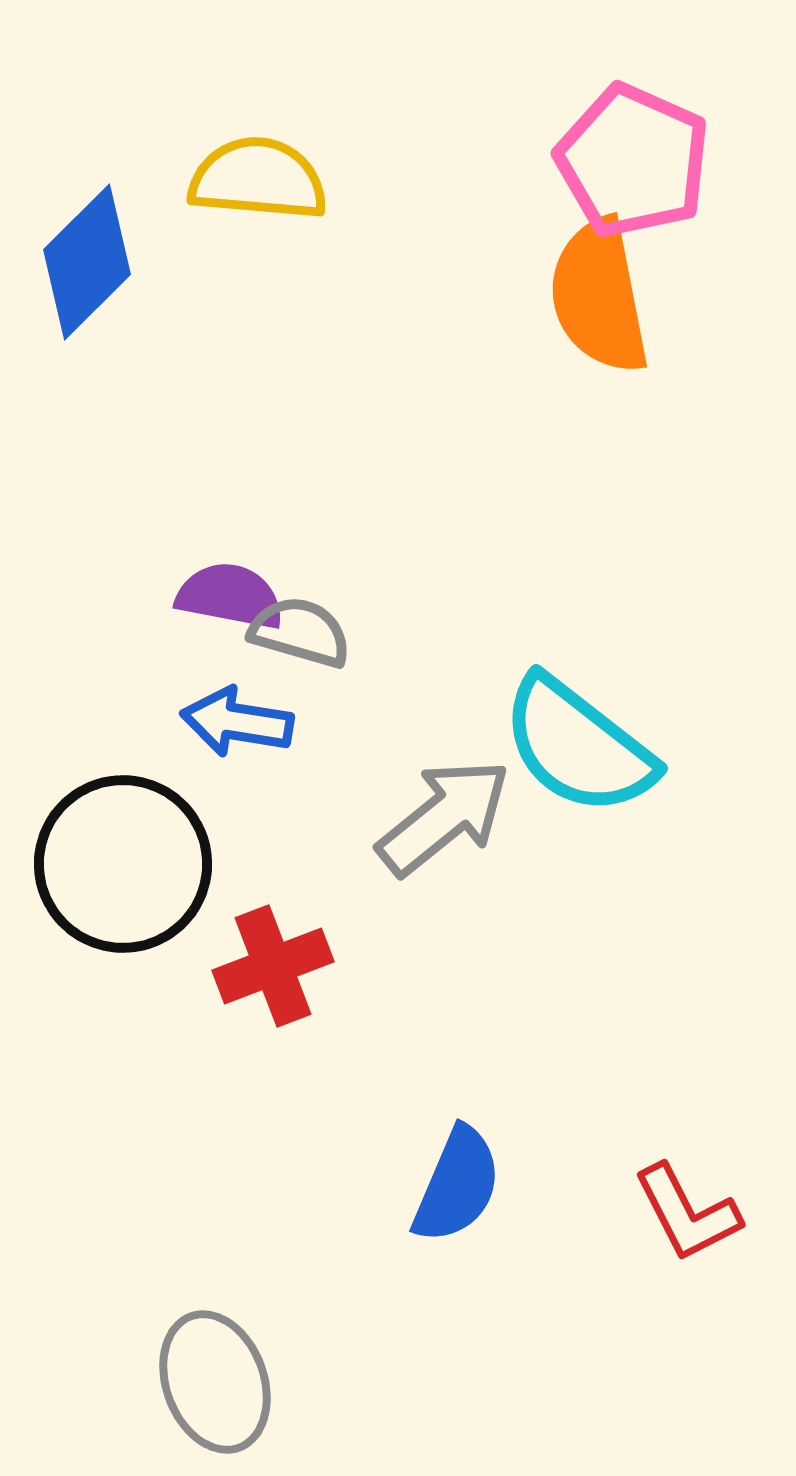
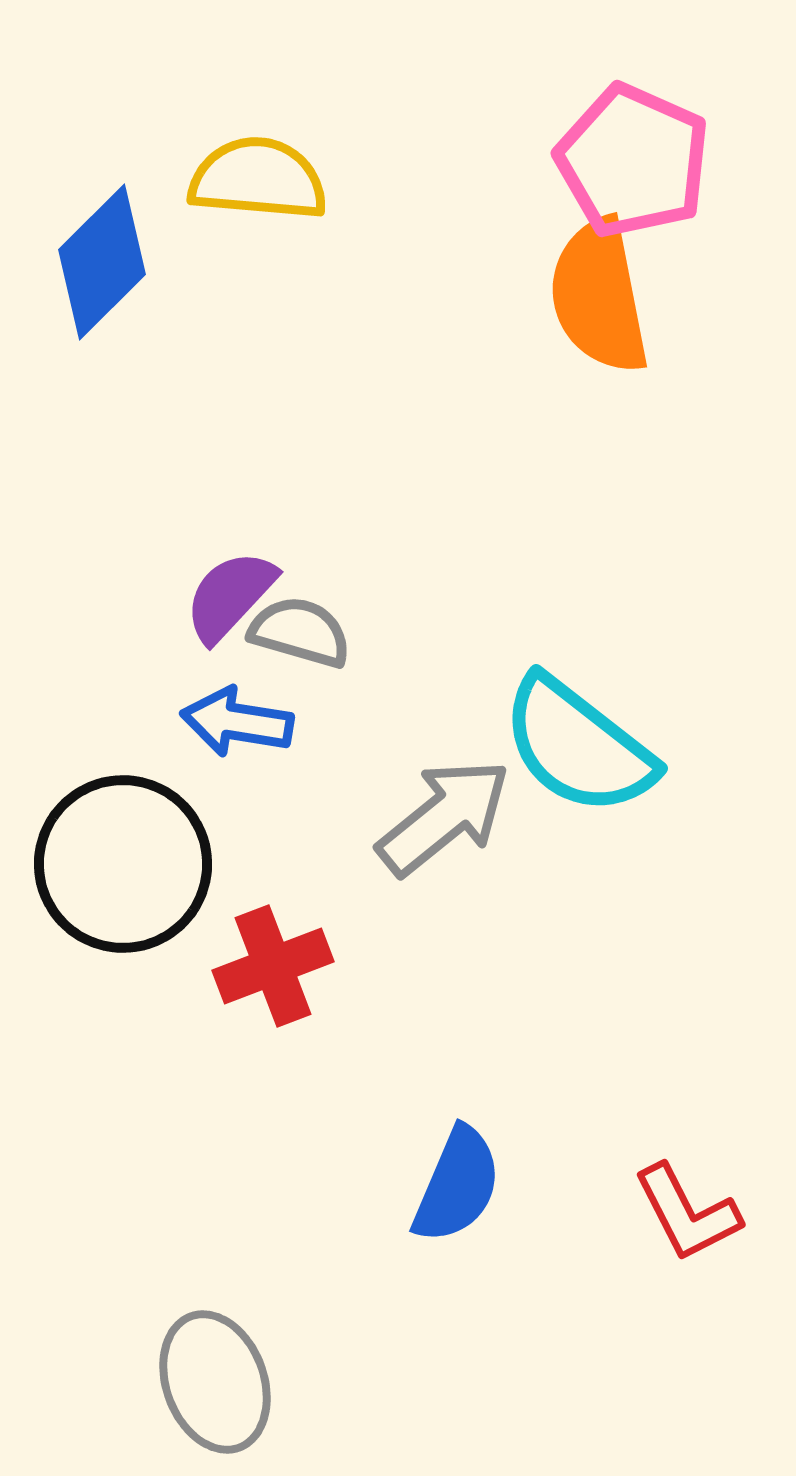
blue diamond: moved 15 px right
purple semicircle: rotated 58 degrees counterclockwise
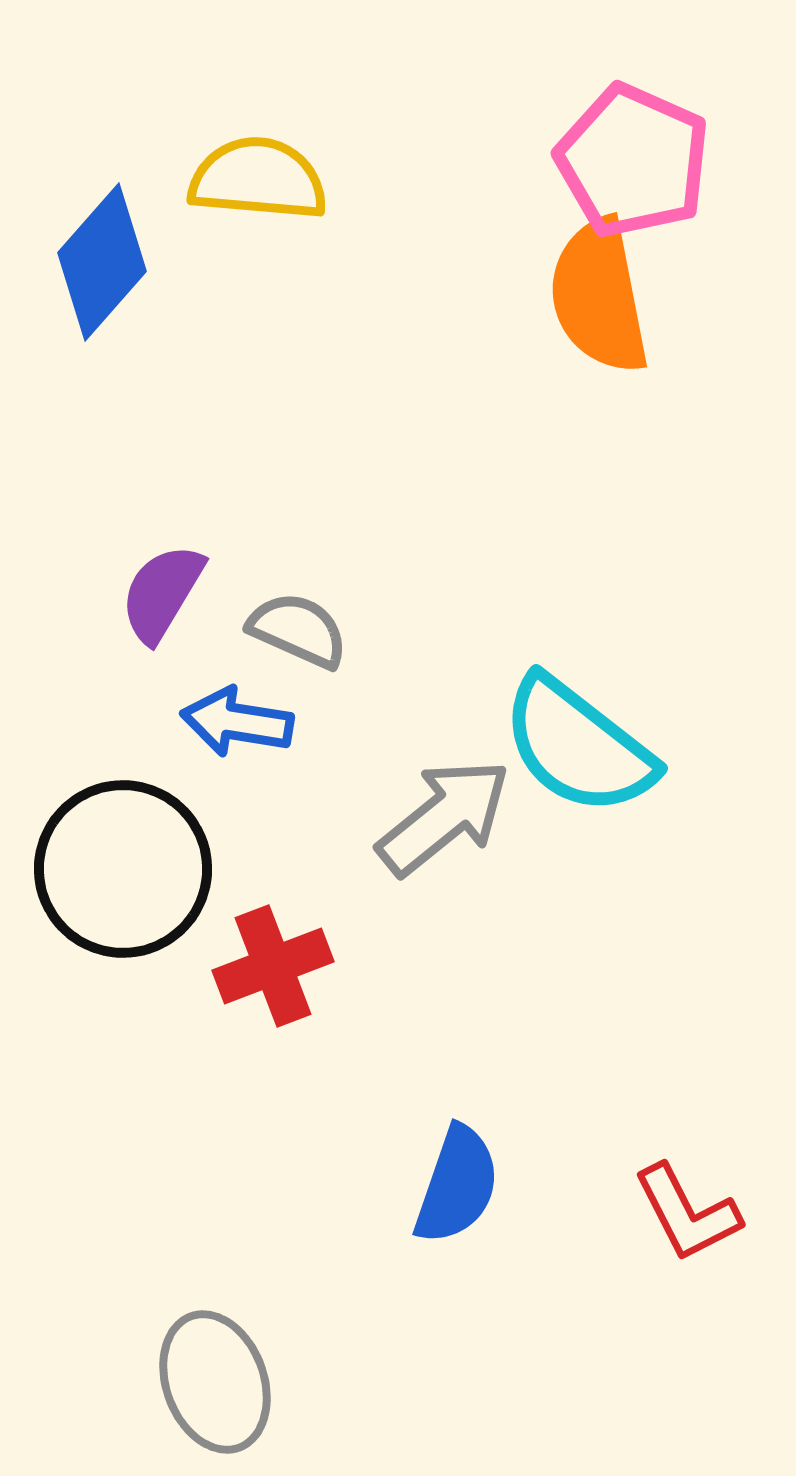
blue diamond: rotated 4 degrees counterclockwise
purple semicircle: moved 68 px left, 3 px up; rotated 12 degrees counterclockwise
gray semicircle: moved 2 px left, 2 px up; rotated 8 degrees clockwise
black circle: moved 5 px down
blue semicircle: rotated 4 degrees counterclockwise
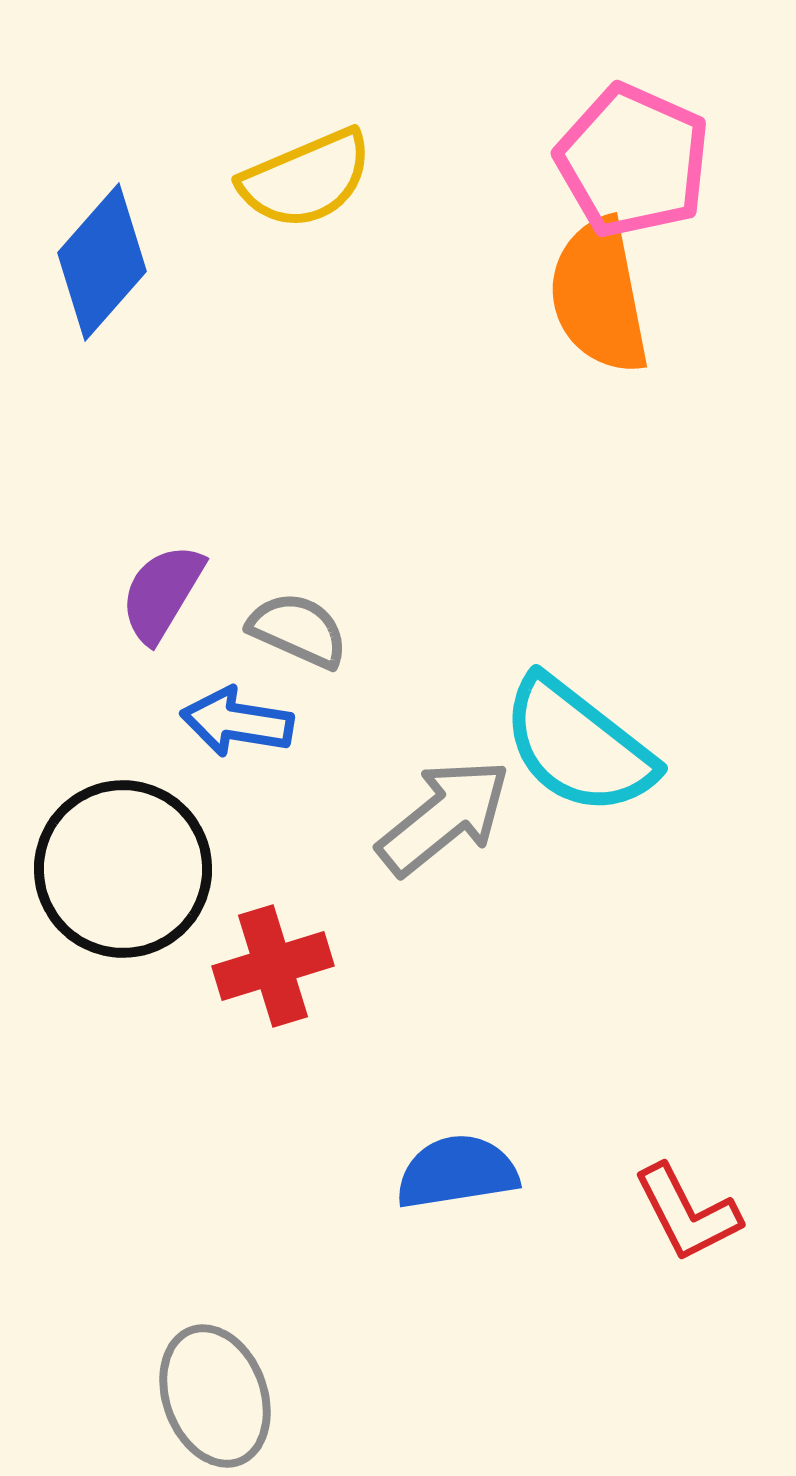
yellow semicircle: moved 48 px right; rotated 152 degrees clockwise
red cross: rotated 4 degrees clockwise
blue semicircle: moved 13 px up; rotated 118 degrees counterclockwise
gray ellipse: moved 14 px down
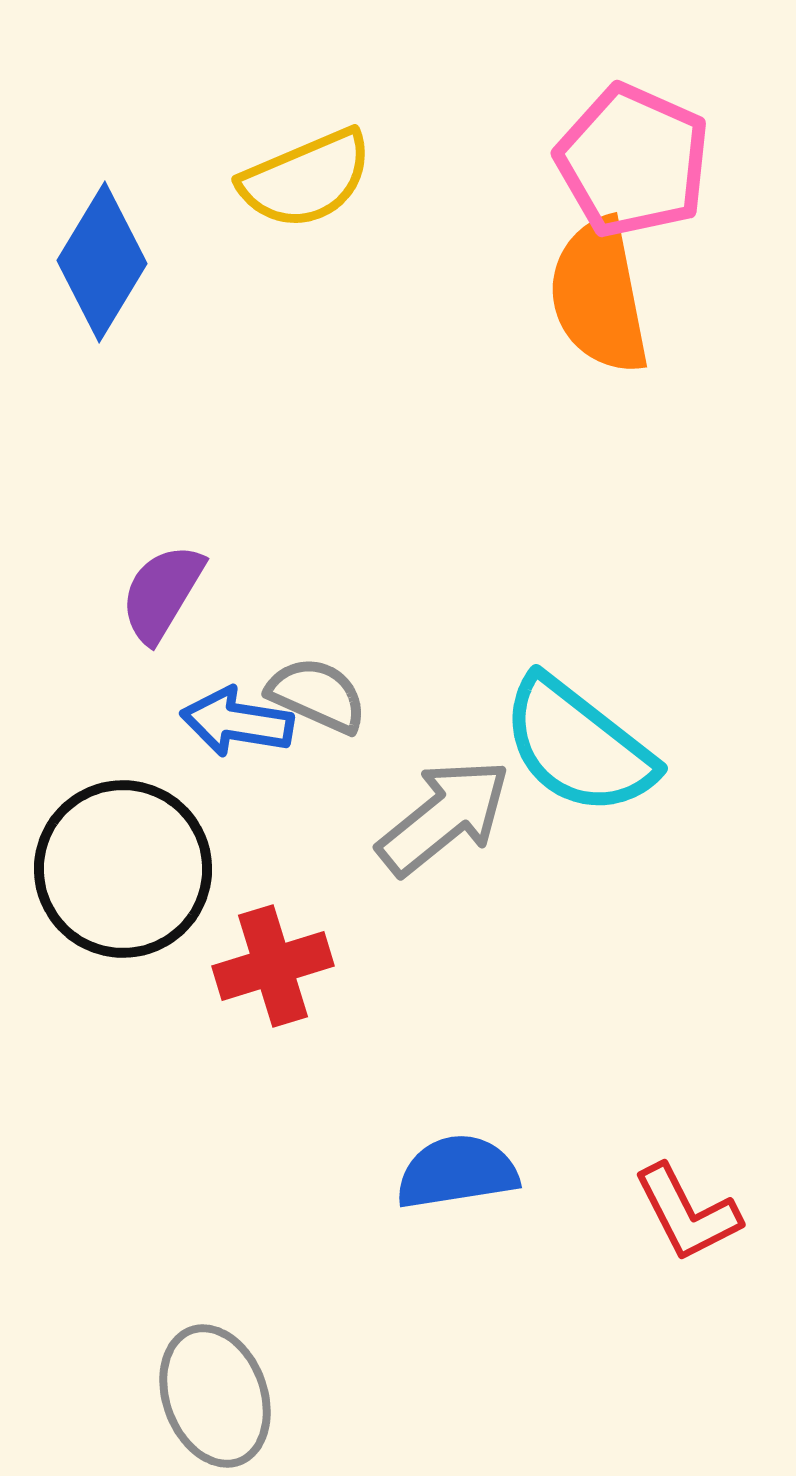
blue diamond: rotated 10 degrees counterclockwise
gray semicircle: moved 19 px right, 65 px down
